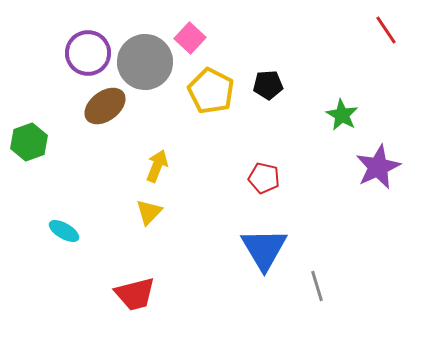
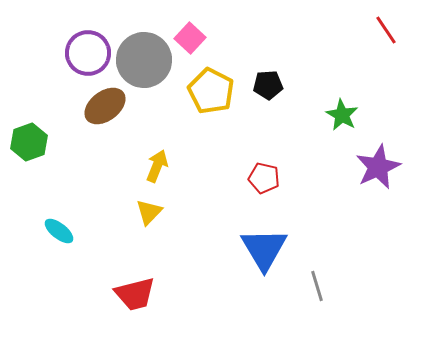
gray circle: moved 1 px left, 2 px up
cyan ellipse: moved 5 px left; rotated 8 degrees clockwise
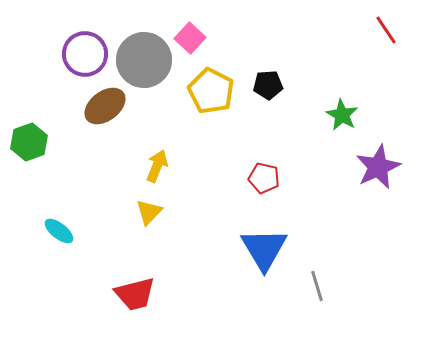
purple circle: moved 3 px left, 1 px down
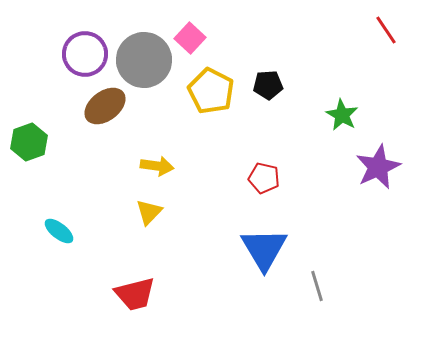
yellow arrow: rotated 76 degrees clockwise
